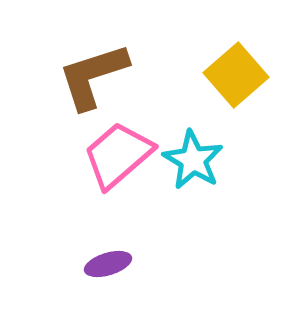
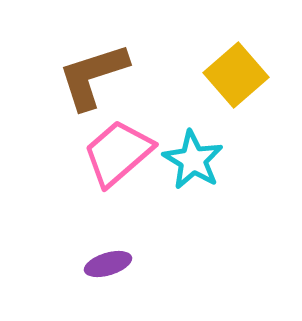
pink trapezoid: moved 2 px up
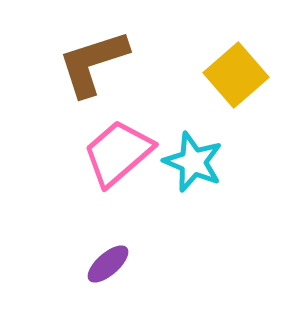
brown L-shape: moved 13 px up
cyan star: moved 2 px down; rotated 8 degrees counterclockwise
purple ellipse: rotated 24 degrees counterclockwise
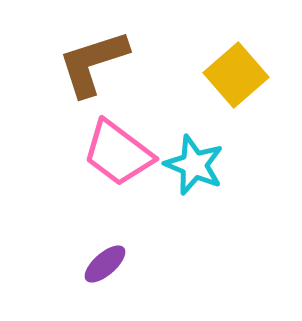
pink trapezoid: rotated 102 degrees counterclockwise
cyan star: moved 1 px right, 3 px down
purple ellipse: moved 3 px left
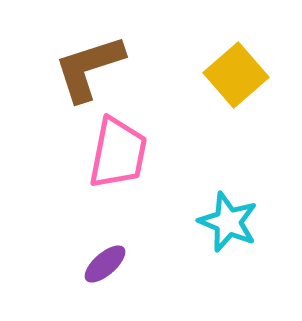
brown L-shape: moved 4 px left, 5 px down
pink trapezoid: rotated 116 degrees counterclockwise
cyan star: moved 34 px right, 57 px down
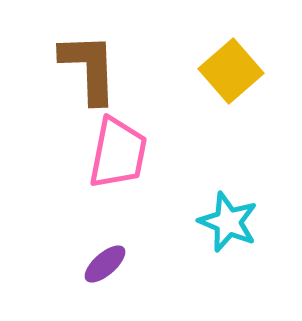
brown L-shape: rotated 106 degrees clockwise
yellow square: moved 5 px left, 4 px up
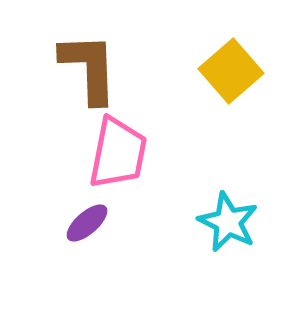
cyan star: rotated 4 degrees clockwise
purple ellipse: moved 18 px left, 41 px up
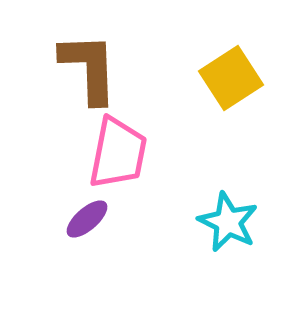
yellow square: moved 7 px down; rotated 8 degrees clockwise
purple ellipse: moved 4 px up
